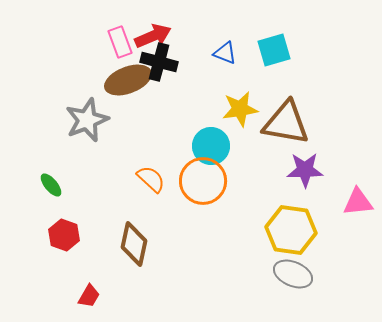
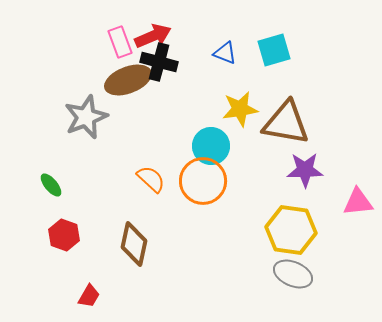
gray star: moved 1 px left, 3 px up
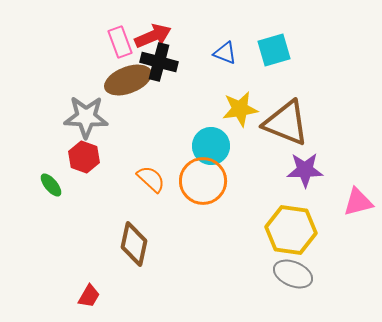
gray star: rotated 24 degrees clockwise
brown triangle: rotated 12 degrees clockwise
pink triangle: rotated 8 degrees counterclockwise
red hexagon: moved 20 px right, 78 px up
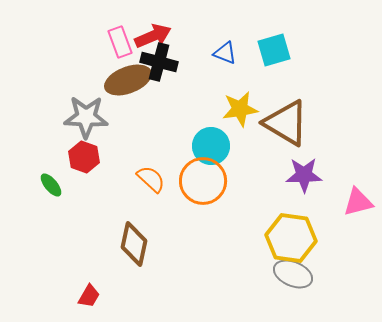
brown triangle: rotated 9 degrees clockwise
purple star: moved 1 px left, 5 px down
yellow hexagon: moved 8 px down
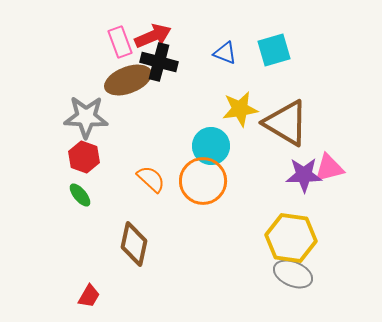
green ellipse: moved 29 px right, 10 px down
pink triangle: moved 29 px left, 34 px up
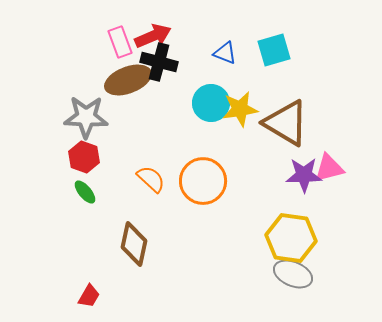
cyan circle: moved 43 px up
green ellipse: moved 5 px right, 3 px up
